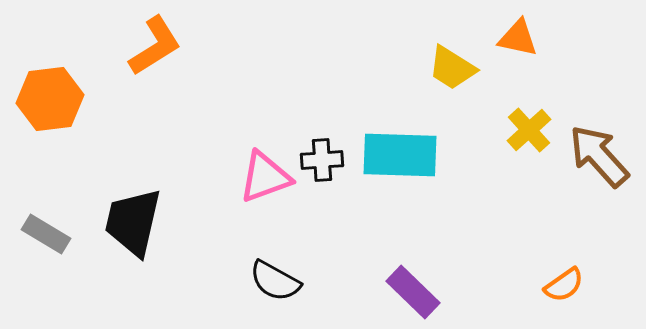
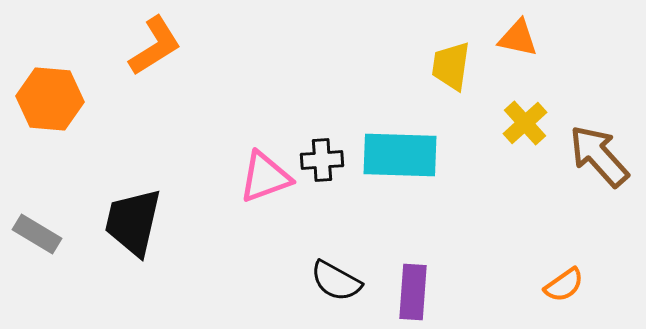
yellow trapezoid: moved 1 px left, 2 px up; rotated 66 degrees clockwise
orange hexagon: rotated 12 degrees clockwise
yellow cross: moved 4 px left, 7 px up
gray rectangle: moved 9 px left
black semicircle: moved 61 px right
purple rectangle: rotated 50 degrees clockwise
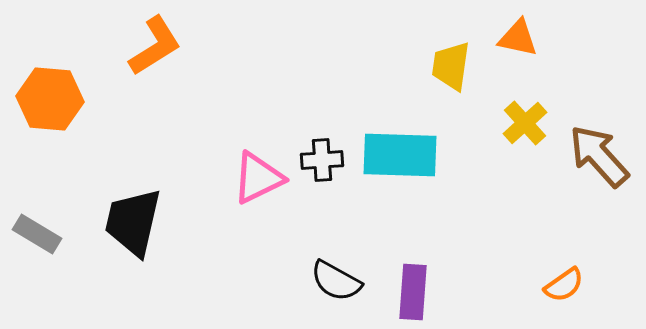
pink triangle: moved 7 px left, 1 px down; rotated 6 degrees counterclockwise
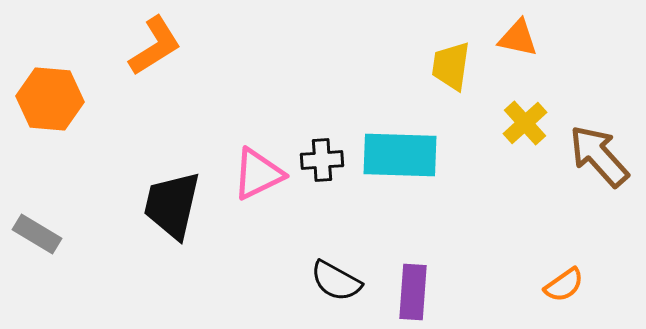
pink triangle: moved 4 px up
black trapezoid: moved 39 px right, 17 px up
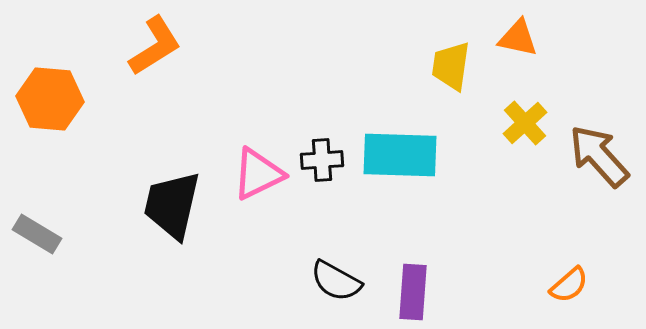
orange semicircle: moved 5 px right; rotated 6 degrees counterclockwise
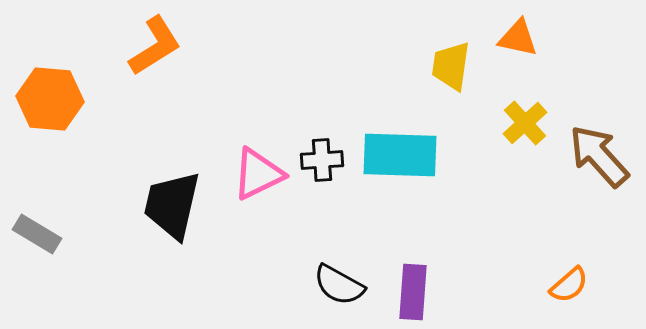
black semicircle: moved 3 px right, 4 px down
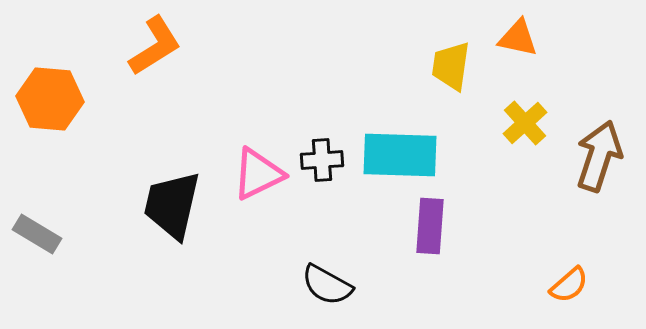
brown arrow: rotated 60 degrees clockwise
black semicircle: moved 12 px left
purple rectangle: moved 17 px right, 66 px up
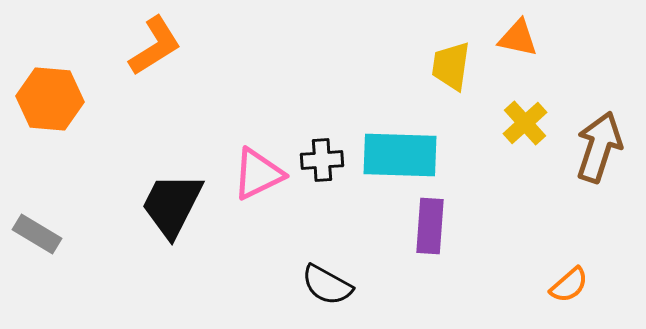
brown arrow: moved 9 px up
black trapezoid: rotated 14 degrees clockwise
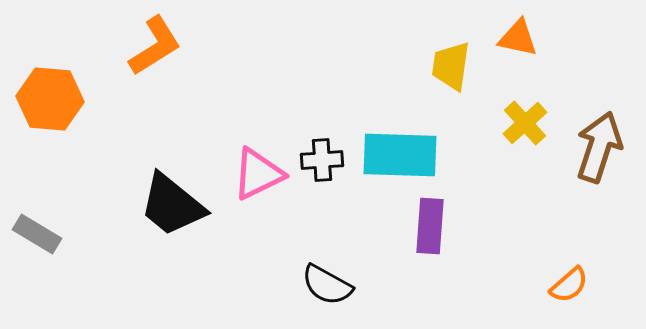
black trapezoid: rotated 78 degrees counterclockwise
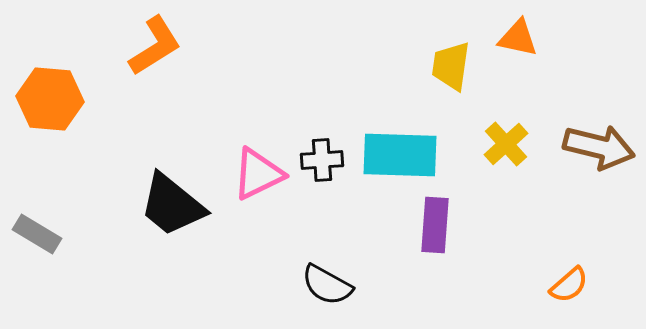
yellow cross: moved 19 px left, 21 px down
brown arrow: rotated 86 degrees clockwise
purple rectangle: moved 5 px right, 1 px up
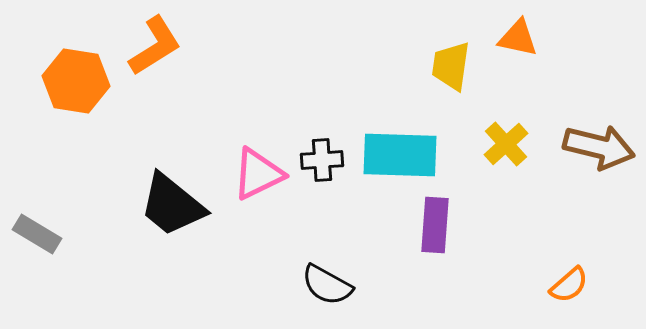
orange hexagon: moved 26 px right, 18 px up; rotated 4 degrees clockwise
